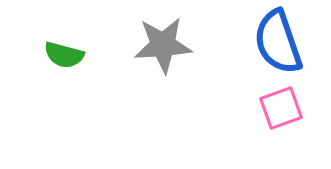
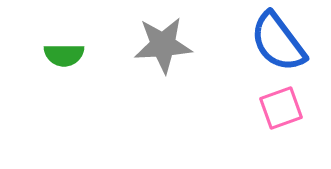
blue semicircle: rotated 18 degrees counterclockwise
green semicircle: rotated 15 degrees counterclockwise
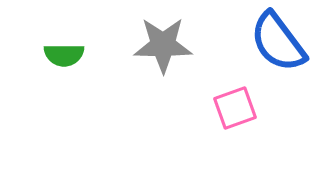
gray star: rotated 4 degrees clockwise
pink square: moved 46 px left
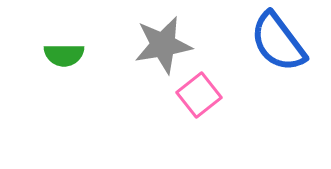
gray star: rotated 10 degrees counterclockwise
pink square: moved 36 px left, 13 px up; rotated 18 degrees counterclockwise
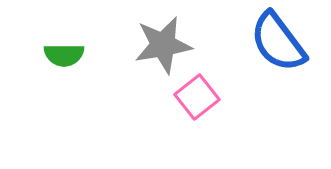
pink square: moved 2 px left, 2 px down
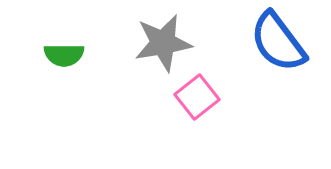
gray star: moved 2 px up
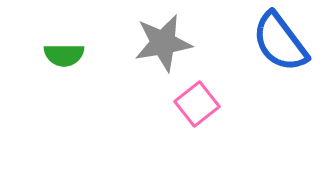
blue semicircle: moved 2 px right
pink square: moved 7 px down
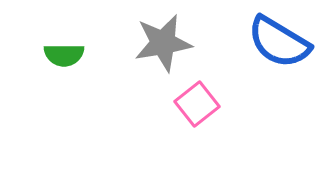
blue semicircle: moved 1 px left; rotated 22 degrees counterclockwise
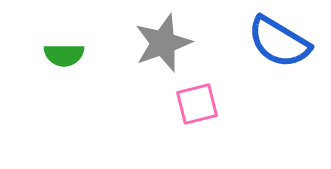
gray star: rotated 10 degrees counterclockwise
pink square: rotated 24 degrees clockwise
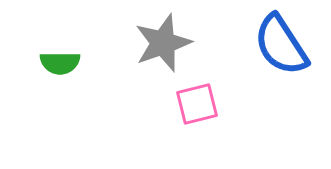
blue semicircle: moved 2 px right, 3 px down; rotated 26 degrees clockwise
green semicircle: moved 4 px left, 8 px down
